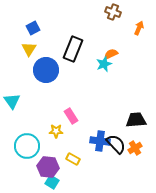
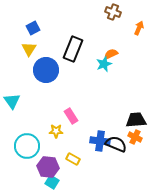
black semicircle: rotated 25 degrees counterclockwise
orange cross: moved 11 px up; rotated 32 degrees counterclockwise
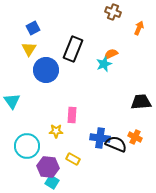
pink rectangle: moved 1 px right, 1 px up; rotated 35 degrees clockwise
black trapezoid: moved 5 px right, 18 px up
blue cross: moved 3 px up
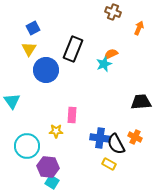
black semicircle: rotated 140 degrees counterclockwise
yellow rectangle: moved 36 px right, 5 px down
